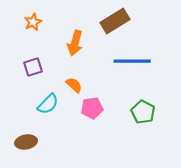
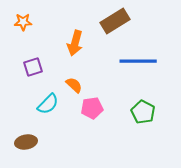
orange star: moved 10 px left; rotated 24 degrees clockwise
blue line: moved 6 px right
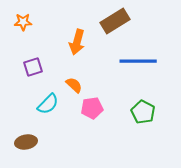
orange arrow: moved 2 px right, 1 px up
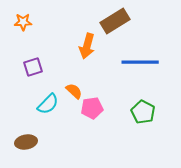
orange arrow: moved 10 px right, 4 px down
blue line: moved 2 px right, 1 px down
orange semicircle: moved 6 px down
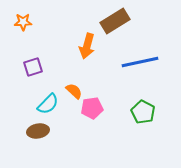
blue line: rotated 12 degrees counterclockwise
brown ellipse: moved 12 px right, 11 px up
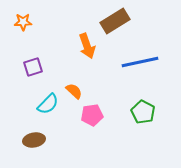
orange arrow: rotated 35 degrees counterclockwise
pink pentagon: moved 7 px down
brown ellipse: moved 4 px left, 9 px down
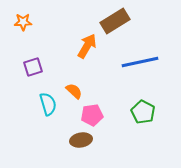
orange arrow: rotated 130 degrees counterclockwise
cyan semicircle: rotated 60 degrees counterclockwise
brown ellipse: moved 47 px right
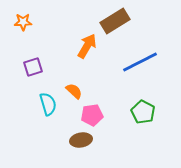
blue line: rotated 15 degrees counterclockwise
